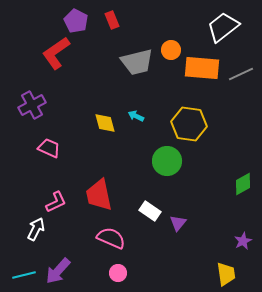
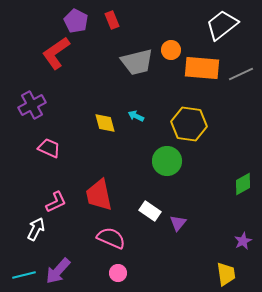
white trapezoid: moved 1 px left, 2 px up
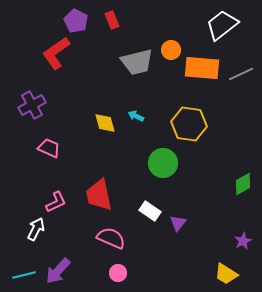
green circle: moved 4 px left, 2 px down
yellow trapezoid: rotated 130 degrees clockwise
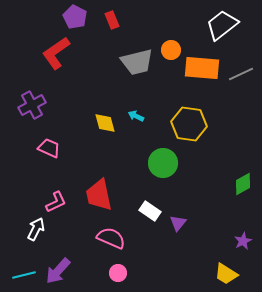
purple pentagon: moved 1 px left, 4 px up
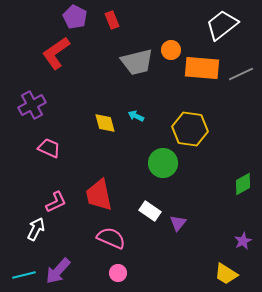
yellow hexagon: moved 1 px right, 5 px down
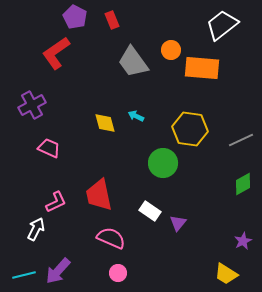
gray trapezoid: moved 4 px left; rotated 68 degrees clockwise
gray line: moved 66 px down
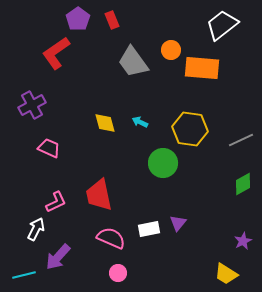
purple pentagon: moved 3 px right, 2 px down; rotated 10 degrees clockwise
cyan arrow: moved 4 px right, 6 px down
white rectangle: moved 1 px left, 18 px down; rotated 45 degrees counterclockwise
purple arrow: moved 14 px up
